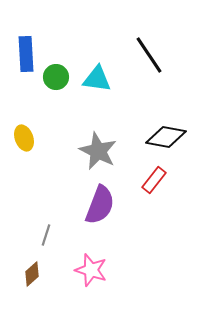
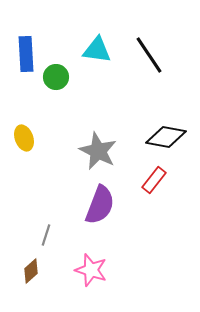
cyan triangle: moved 29 px up
brown diamond: moved 1 px left, 3 px up
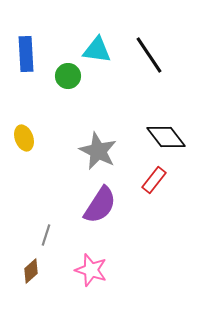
green circle: moved 12 px right, 1 px up
black diamond: rotated 42 degrees clockwise
purple semicircle: rotated 12 degrees clockwise
